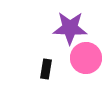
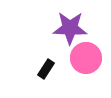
black rectangle: rotated 24 degrees clockwise
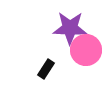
pink circle: moved 8 px up
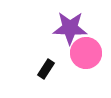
pink circle: moved 3 px down
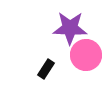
pink circle: moved 2 px down
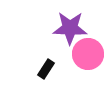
pink circle: moved 2 px right, 1 px up
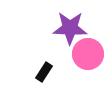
black rectangle: moved 2 px left, 3 px down
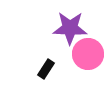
black rectangle: moved 2 px right, 3 px up
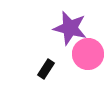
purple star: rotated 12 degrees clockwise
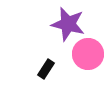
purple star: moved 2 px left, 4 px up
